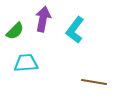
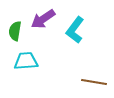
purple arrow: rotated 135 degrees counterclockwise
green semicircle: rotated 144 degrees clockwise
cyan trapezoid: moved 2 px up
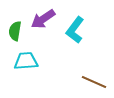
brown line: rotated 15 degrees clockwise
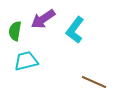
cyan trapezoid: rotated 10 degrees counterclockwise
